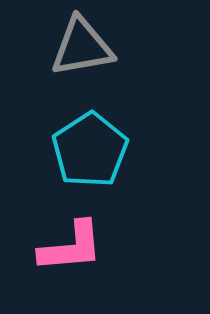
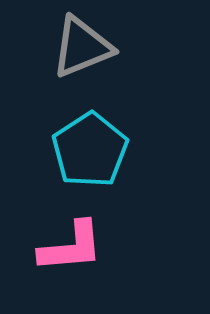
gray triangle: rotated 12 degrees counterclockwise
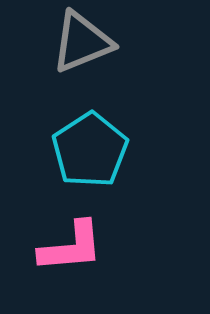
gray triangle: moved 5 px up
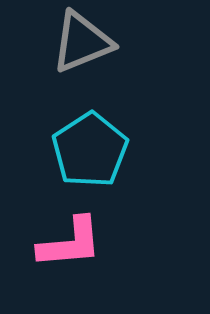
pink L-shape: moved 1 px left, 4 px up
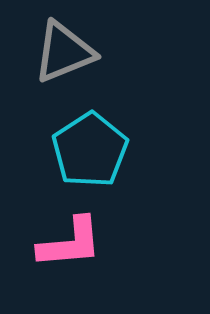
gray triangle: moved 18 px left, 10 px down
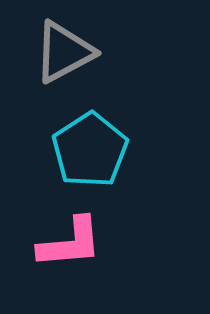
gray triangle: rotated 6 degrees counterclockwise
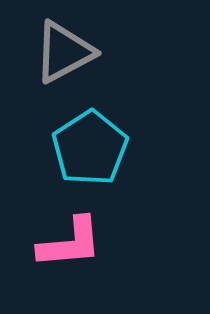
cyan pentagon: moved 2 px up
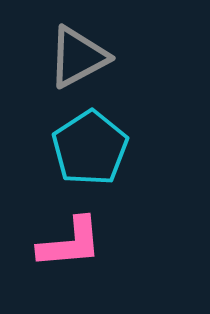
gray triangle: moved 14 px right, 5 px down
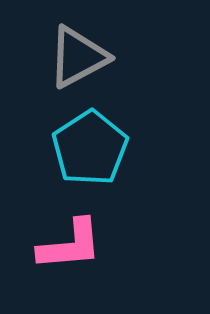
pink L-shape: moved 2 px down
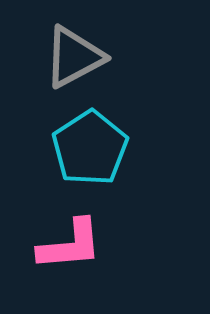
gray triangle: moved 4 px left
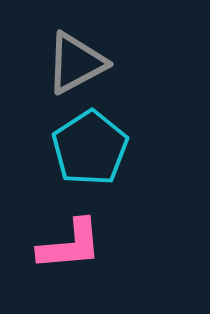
gray triangle: moved 2 px right, 6 px down
